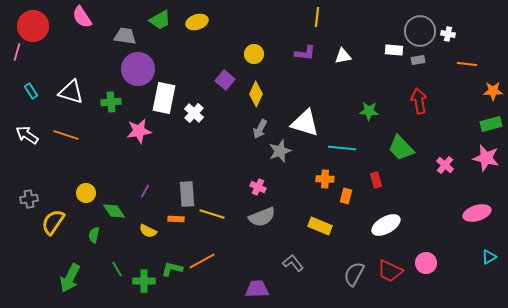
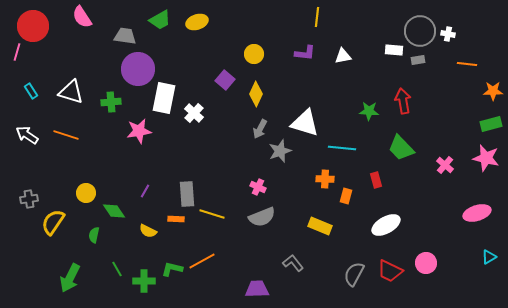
red arrow at (419, 101): moved 16 px left
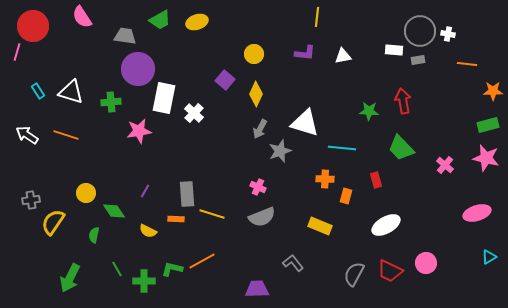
cyan rectangle at (31, 91): moved 7 px right
green rectangle at (491, 124): moved 3 px left, 1 px down
gray cross at (29, 199): moved 2 px right, 1 px down
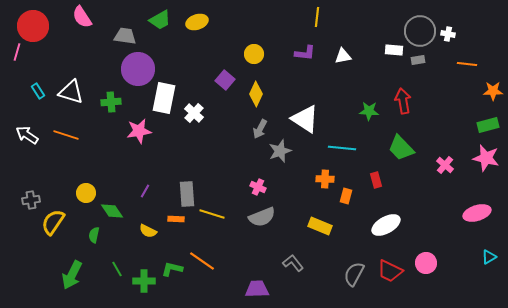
white triangle at (305, 123): moved 4 px up; rotated 16 degrees clockwise
green diamond at (114, 211): moved 2 px left
orange line at (202, 261): rotated 64 degrees clockwise
green arrow at (70, 278): moved 2 px right, 3 px up
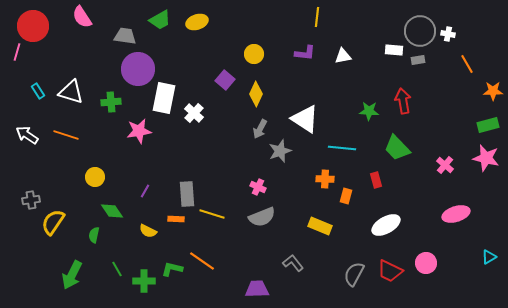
orange line at (467, 64): rotated 54 degrees clockwise
green trapezoid at (401, 148): moved 4 px left
yellow circle at (86, 193): moved 9 px right, 16 px up
pink ellipse at (477, 213): moved 21 px left, 1 px down
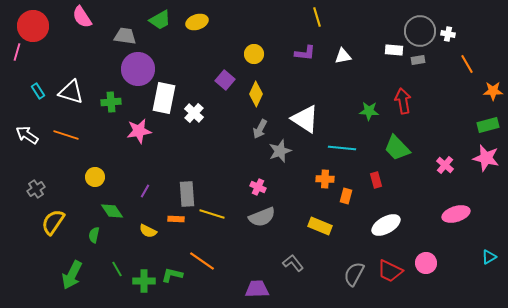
yellow line at (317, 17): rotated 24 degrees counterclockwise
gray cross at (31, 200): moved 5 px right, 11 px up; rotated 24 degrees counterclockwise
green L-shape at (172, 269): moved 6 px down
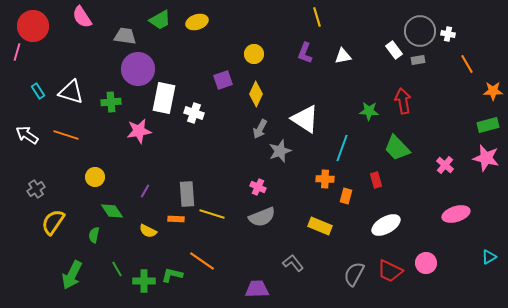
white rectangle at (394, 50): rotated 48 degrees clockwise
purple L-shape at (305, 53): rotated 105 degrees clockwise
purple square at (225, 80): moved 2 px left; rotated 30 degrees clockwise
white cross at (194, 113): rotated 24 degrees counterclockwise
cyan line at (342, 148): rotated 76 degrees counterclockwise
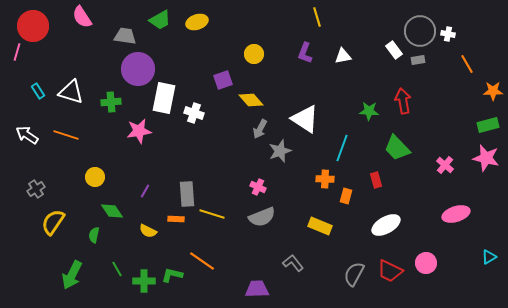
yellow diamond at (256, 94): moved 5 px left, 6 px down; rotated 65 degrees counterclockwise
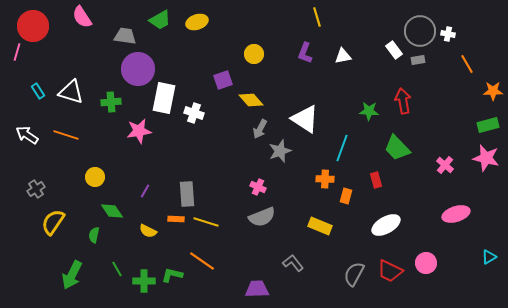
yellow line at (212, 214): moved 6 px left, 8 px down
